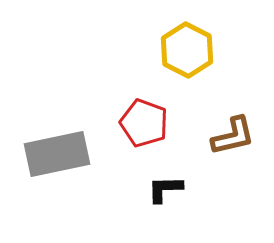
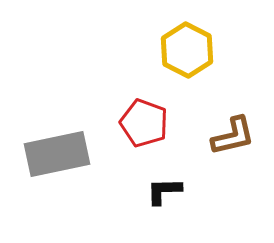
black L-shape: moved 1 px left, 2 px down
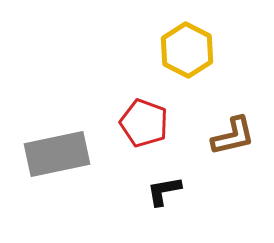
black L-shape: rotated 9 degrees counterclockwise
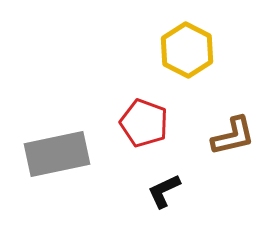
black L-shape: rotated 15 degrees counterclockwise
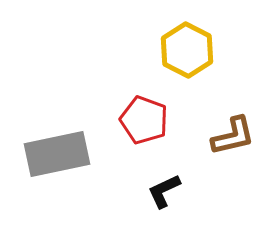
red pentagon: moved 3 px up
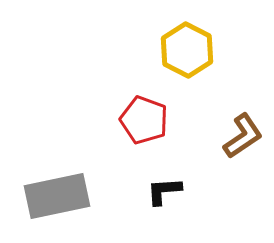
brown L-shape: moved 10 px right; rotated 21 degrees counterclockwise
gray rectangle: moved 42 px down
black L-shape: rotated 21 degrees clockwise
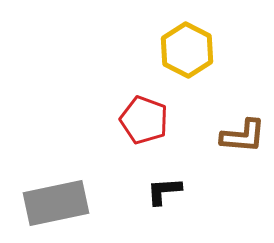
brown L-shape: rotated 39 degrees clockwise
gray rectangle: moved 1 px left, 7 px down
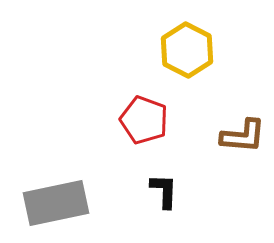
black L-shape: rotated 96 degrees clockwise
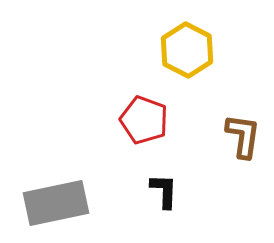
brown L-shape: rotated 87 degrees counterclockwise
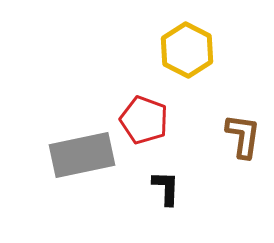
black L-shape: moved 2 px right, 3 px up
gray rectangle: moved 26 px right, 48 px up
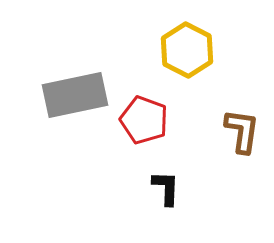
brown L-shape: moved 1 px left, 5 px up
gray rectangle: moved 7 px left, 60 px up
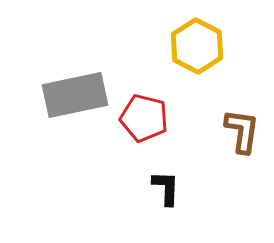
yellow hexagon: moved 10 px right, 4 px up
red pentagon: moved 2 px up; rotated 6 degrees counterclockwise
